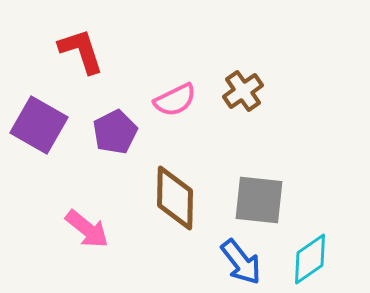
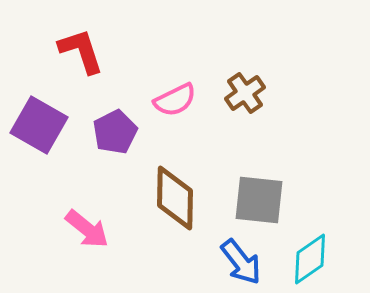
brown cross: moved 2 px right, 2 px down
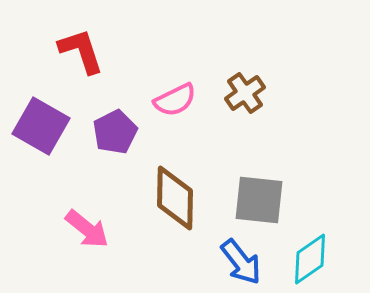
purple square: moved 2 px right, 1 px down
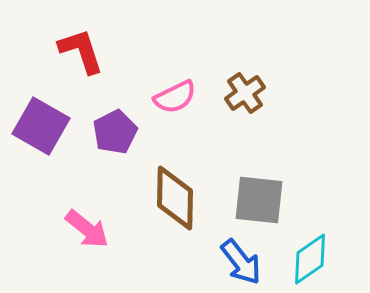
pink semicircle: moved 3 px up
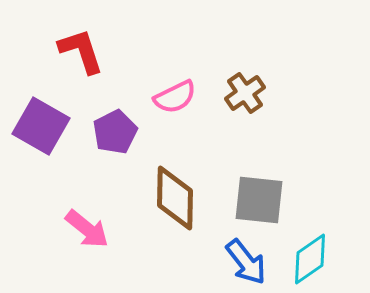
blue arrow: moved 5 px right
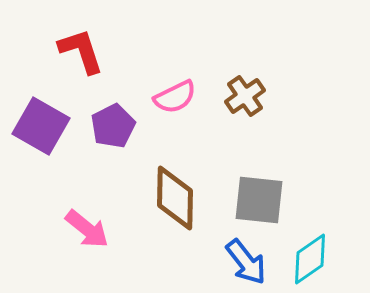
brown cross: moved 3 px down
purple pentagon: moved 2 px left, 6 px up
